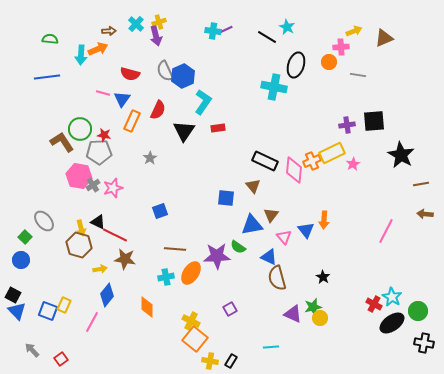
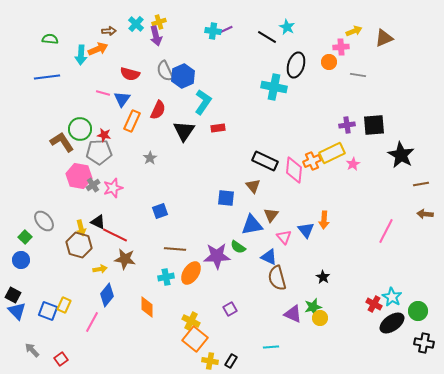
black square at (374, 121): moved 4 px down
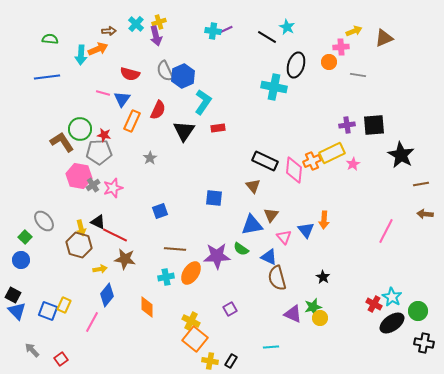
blue square at (226, 198): moved 12 px left
green semicircle at (238, 247): moved 3 px right, 2 px down
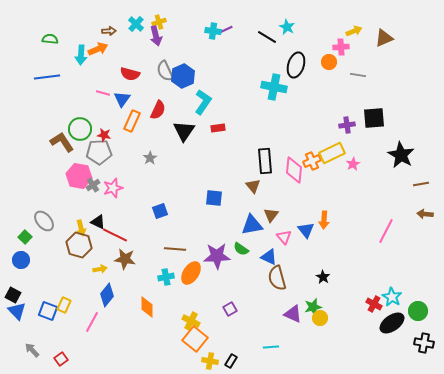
black square at (374, 125): moved 7 px up
black rectangle at (265, 161): rotated 60 degrees clockwise
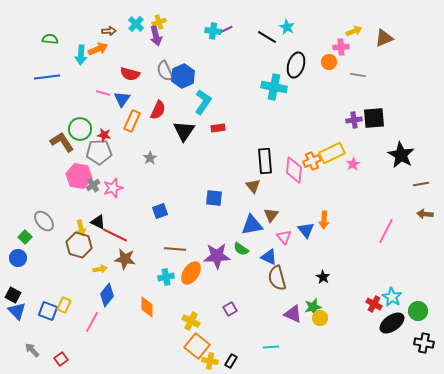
purple cross at (347, 125): moved 7 px right, 5 px up
blue circle at (21, 260): moved 3 px left, 2 px up
orange square at (195, 339): moved 2 px right, 7 px down
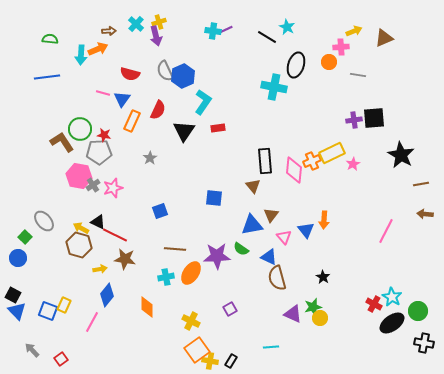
yellow arrow at (81, 228): rotated 133 degrees clockwise
orange square at (197, 346): moved 4 px down; rotated 15 degrees clockwise
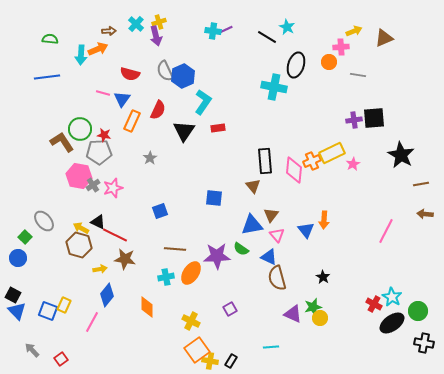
pink triangle at (284, 237): moved 7 px left, 2 px up
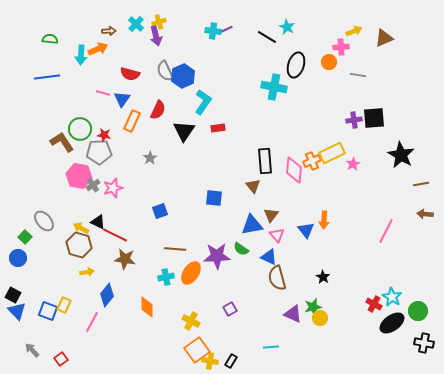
yellow arrow at (100, 269): moved 13 px left, 3 px down
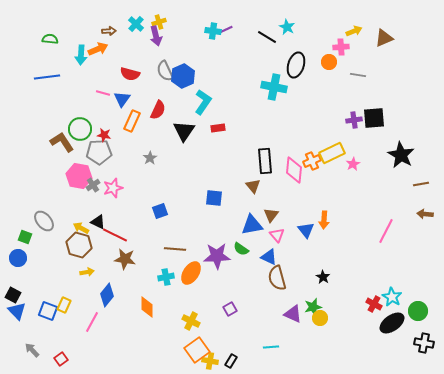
green square at (25, 237): rotated 24 degrees counterclockwise
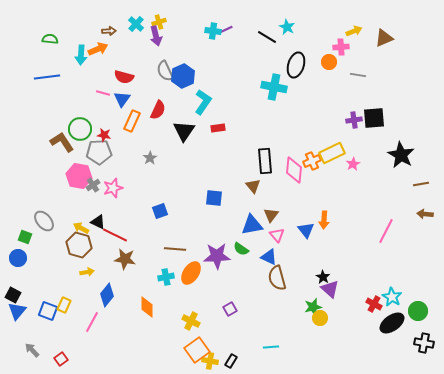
red semicircle at (130, 74): moved 6 px left, 3 px down
blue triangle at (17, 311): rotated 24 degrees clockwise
purple triangle at (293, 314): moved 37 px right, 25 px up; rotated 18 degrees clockwise
